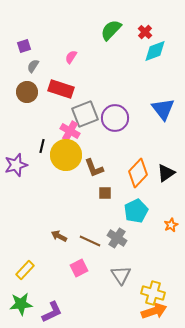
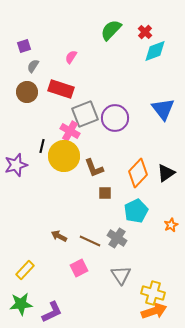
yellow circle: moved 2 px left, 1 px down
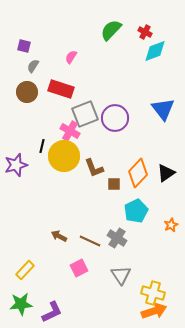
red cross: rotated 16 degrees counterclockwise
purple square: rotated 32 degrees clockwise
brown square: moved 9 px right, 9 px up
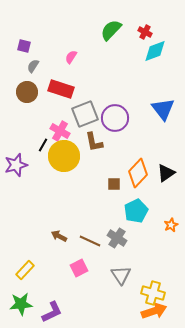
pink cross: moved 10 px left
black line: moved 1 px right, 1 px up; rotated 16 degrees clockwise
brown L-shape: moved 26 px up; rotated 10 degrees clockwise
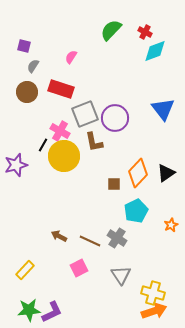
green star: moved 8 px right, 6 px down
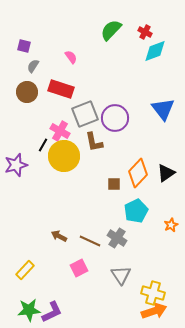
pink semicircle: rotated 112 degrees clockwise
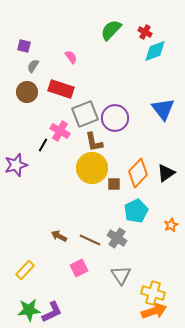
yellow circle: moved 28 px right, 12 px down
brown line: moved 1 px up
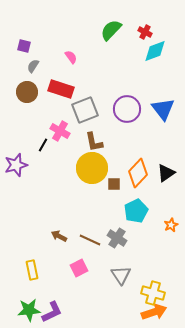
gray square: moved 4 px up
purple circle: moved 12 px right, 9 px up
yellow rectangle: moved 7 px right; rotated 54 degrees counterclockwise
orange arrow: moved 1 px down
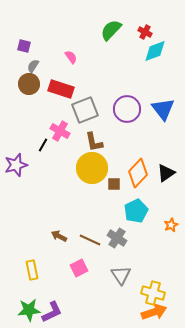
brown circle: moved 2 px right, 8 px up
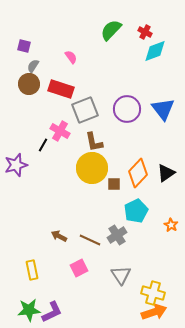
orange star: rotated 16 degrees counterclockwise
gray cross: moved 3 px up; rotated 24 degrees clockwise
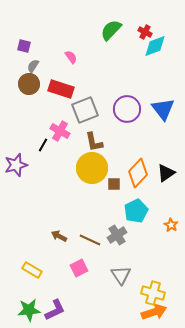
cyan diamond: moved 5 px up
yellow rectangle: rotated 48 degrees counterclockwise
purple L-shape: moved 3 px right, 2 px up
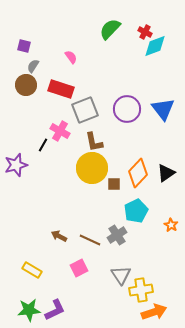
green semicircle: moved 1 px left, 1 px up
brown circle: moved 3 px left, 1 px down
yellow cross: moved 12 px left, 3 px up; rotated 25 degrees counterclockwise
